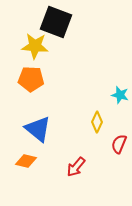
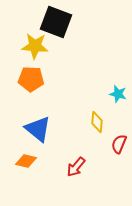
cyan star: moved 2 px left, 1 px up
yellow diamond: rotated 20 degrees counterclockwise
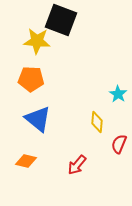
black square: moved 5 px right, 2 px up
yellow star: moved 2 px right, 5 px up
cyan star: rotated 18 degrees clockwise
blue triangle: moved 10 px up
red arrow: moved 1 px right, 2 px up
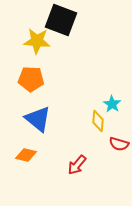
cyan star: moved 6 px left, 10 px down
yellow diamond: moved 1 px right, 1 px up
red semicircle: rotated 96 degrees counterclockwise
orange diamond: moved 6 px up
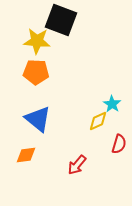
orange pentagon: moved 5 px right, 7 px up
yellow diamond: rotated 60 degrees clockwise
red semicircle: rotated 90 degrees counterclockwise
orange diamond: rotated 20 degrees counterclockwise
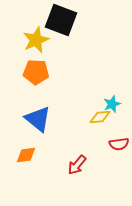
yellow star: moved 1 px left, 1 px up; rotated 28 degrees counterclockwise
cyan star: rotated 18 degrees clockwise
yellow diamond: moved 2 px right, 4 px up; rotated 20 degrees clockwise
red semicircle: rotated 66 degrees clockwise
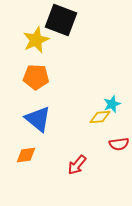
orange pentagon: moved 5 px down
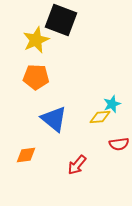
blue triangle: moved 16 px right
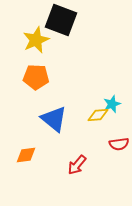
yellow diamond: moved 2 px left, 2 px up
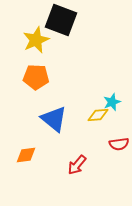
cyan star: moved 2 px up
